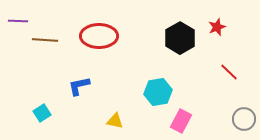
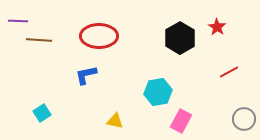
red star: rotated 18 degrees counterclockwise
brown line: moved 6 px left
red line: rotated 72 degrees counterclockwise
blue L-shape: moved 7 px right, 11 px up
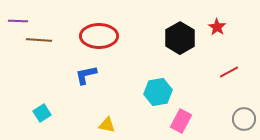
yellow triangle: moved 8 px left, 4 px down
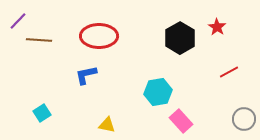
purple line: rotated 48 degrees counterclockwise
pink rectangle: rotated 70 degrees counterclockwise
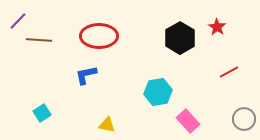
pink rectangle: moved 7 px right
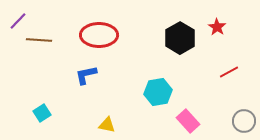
red ellipse: moved 1 px up
gray circle: moved 2 px down
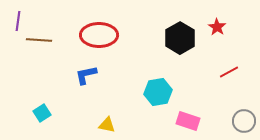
purple line: rotated 36 degrees counterclockwise
pink rectangle: rotated 30 degrees counterclockwise
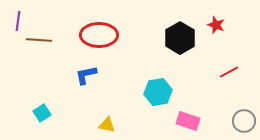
red star: moved 1 px left, 2 px up; rotated 12 degrees counterclockwise
